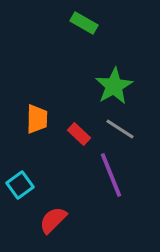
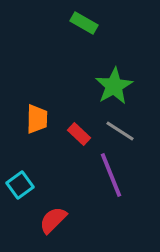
gray line: moved 2 px down
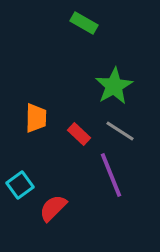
orange trapezoid: moved 1 px left, 1 px up
red semicircle: moved 12 px up
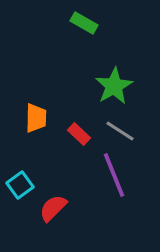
purple line: moved 3 px right
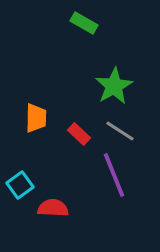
red semicircle: rotated 48 degrees clockwise
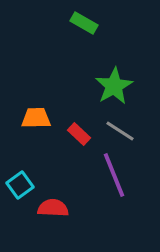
orange trapezoid: rotated 92 degrees counterclockwise
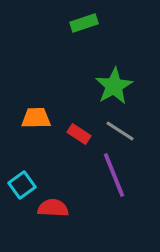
green rectangle: rotated 48 degrees counterclockwise
red rectangle: rotated 10 degrees counterclockwise
cyan square: moved 2 px right
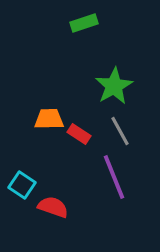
orange trapezoid: moved 13 px right, 1 px down
gray line: rotated 28 degrees clockwise
purple line: moved 2 px down
cyan square: rotated 20 degrees counterclockwise
red semicircle: moved 1 px up; rotated 16 degrees clockwise
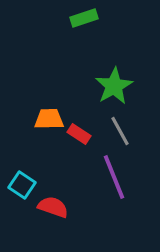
green rectangle: moved 5 px up
